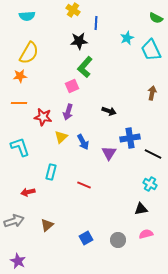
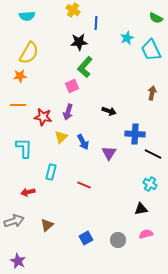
black star: moved 1 px down
orange line: moved 1 px left, 2 px down
blue cross: moved 5 px right, 4 px up; rotated 12 degrees clockwise
cyan L-shape: moved 4 px right, 1 px down; rotated 20 degrees clockwise
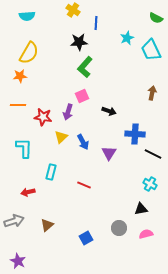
pink square: moved 10 px right, 10 px down
gray circle: moved 1 px right, 12 px up
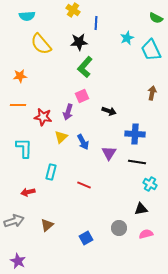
yellow semicircle: moved 12 px right, 9 px up; rotated 110 degrees clockwise
black line: moved 16 px left, 8 px down; rotated 18 degrees counterclockwise
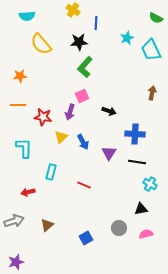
purple arrow: moved 2 px right
purple star: moved 2 px left, 1 px down; rotated 28 degrees clockwise
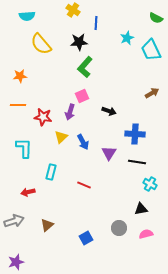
brown arrow: rotated 48 degrees clockwise
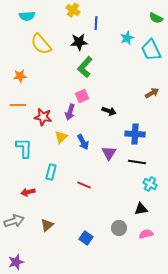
blue square: rotated 24 degrees counterclockwise
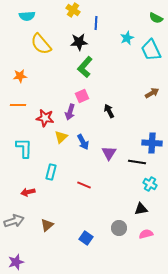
black arrow: rotated 136 degrees counterclockwise
red star: moved 2 px right, 1 px down
blue cross: moved 17 px right, 9 px down
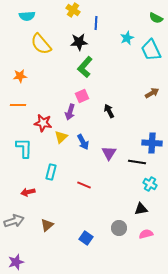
red star: moved 2 px left, 5 px down
